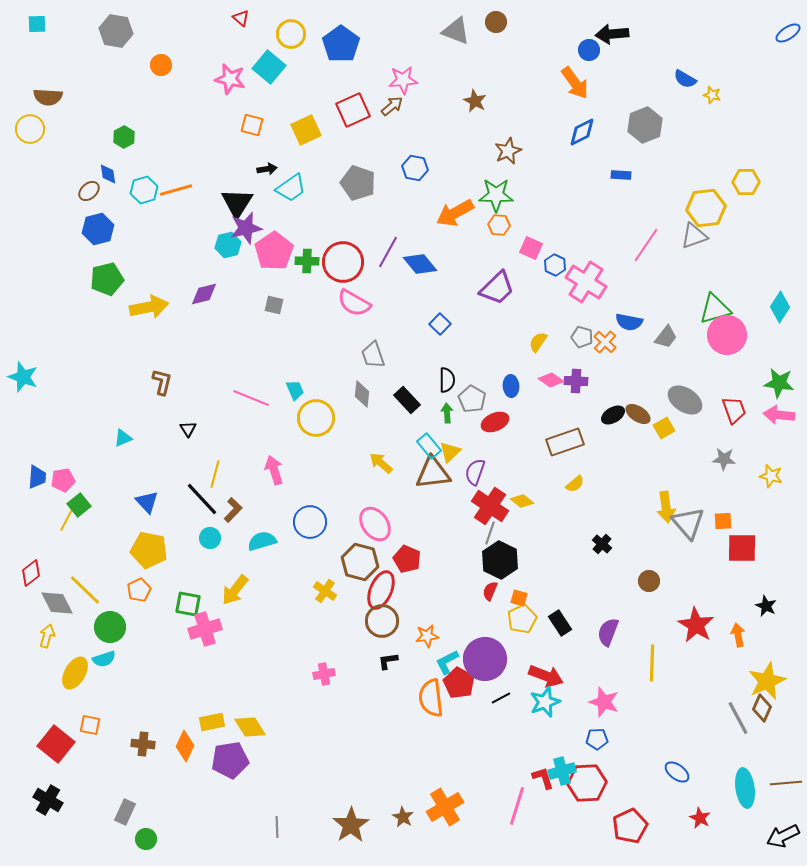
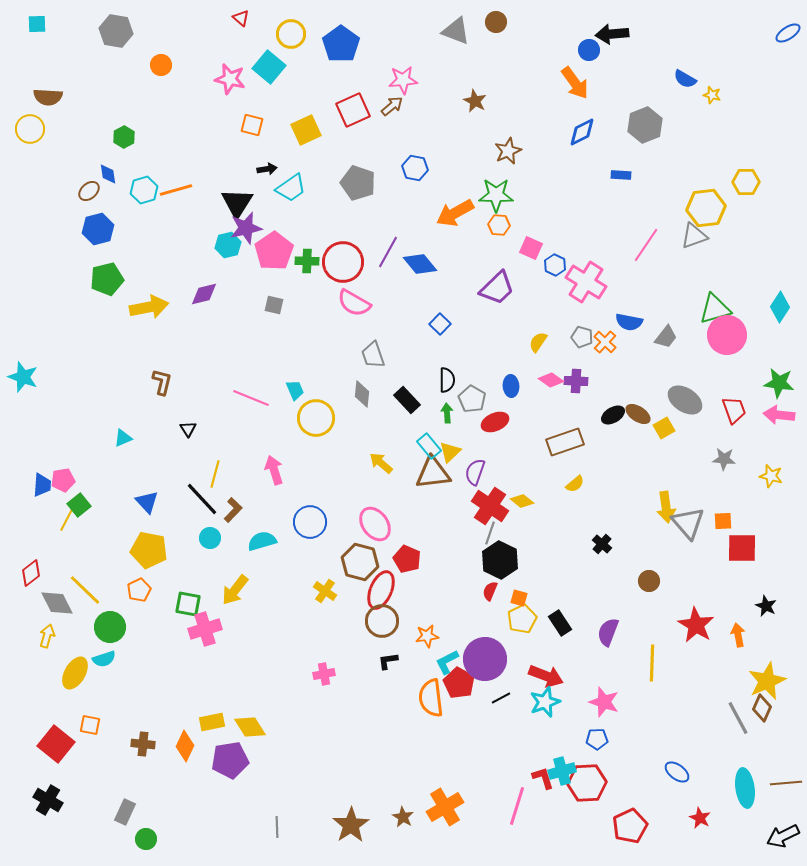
blue trapezoid at (37, 477): moved 5 px right, 8 px down
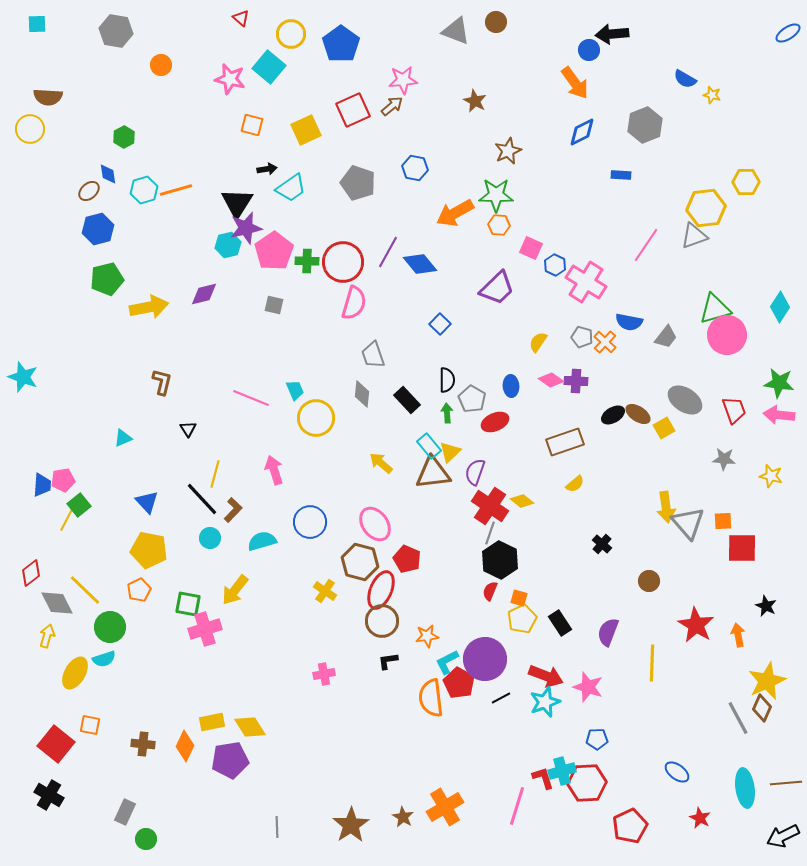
pink semicircle at (354, 303): rotated 104 degrees counterclockwise
pink star at (604, 702): moved 16 px left, 15 px up
black cross at (48, 800): moved 1 px right, 5 px up
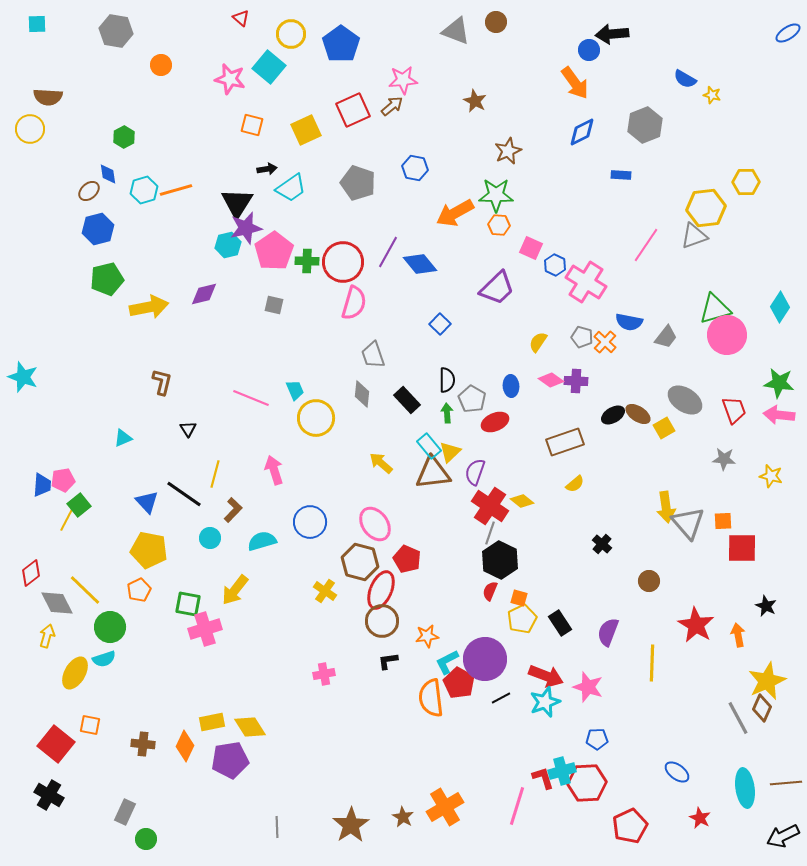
black line at (202, 499): moved 18 px left, 5 px up; rotated 12 degrees counterclockwise
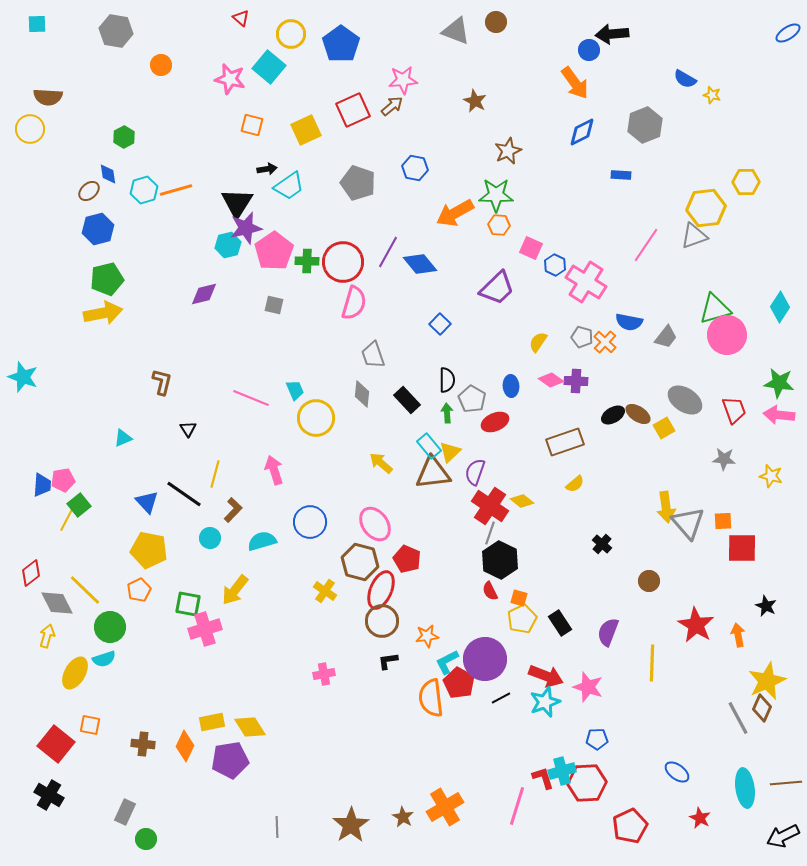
cyan trapezoid at (291, 188): moved 2 px left, 2 px up
yellow arrow at (149, 307): moved 46 px left, 6 px down
red semicircle at (490, 591): rotated 48 degrees counterclockwise
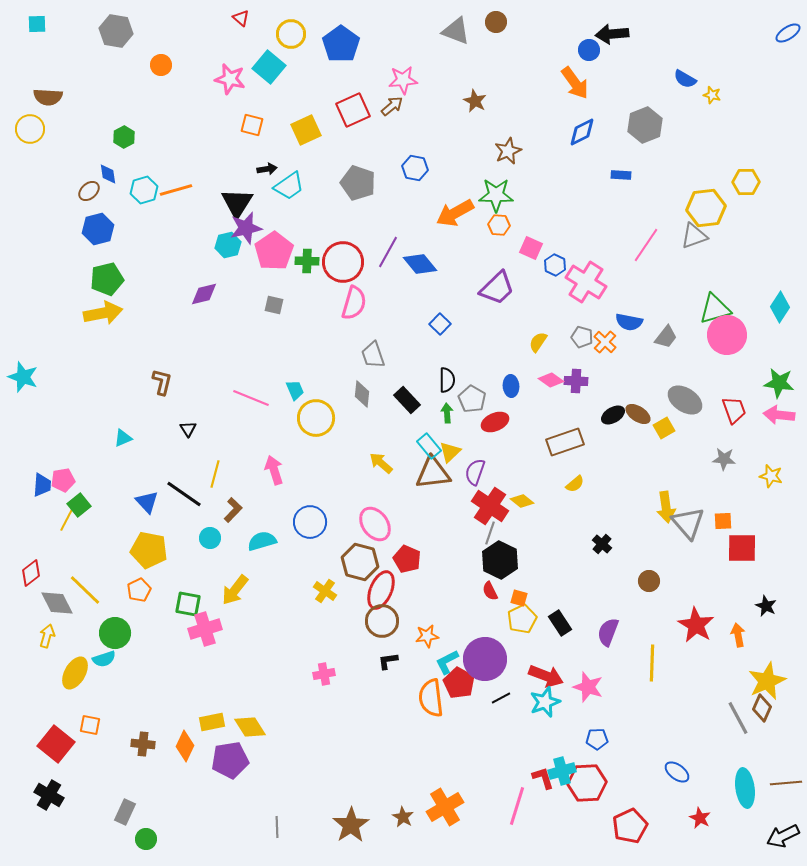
green circle at (110, 627): moved 5 px right, 6 px down
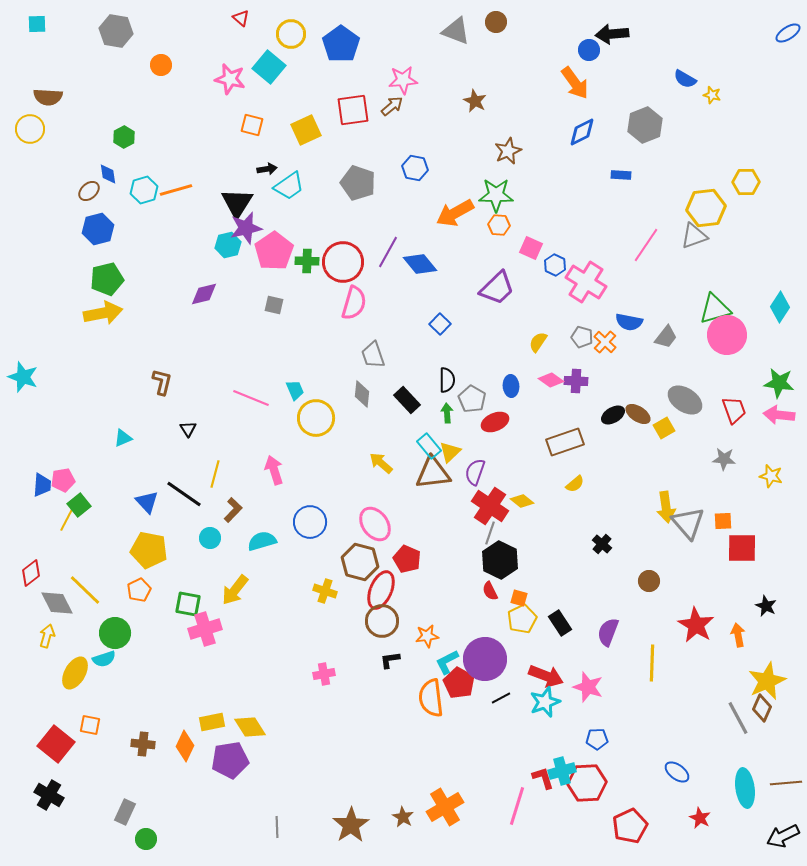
red square at (353, 110): rotated 16 degrees clockwise
yellow cross at (325, 591): rotated 15 degrees counterclockwise
black L-shape at (388, 661): moved 2 px right, 1 px up
